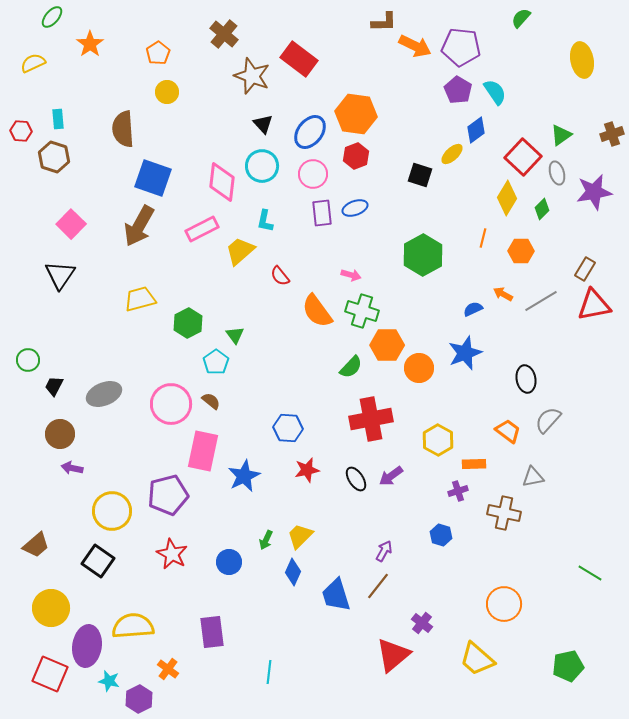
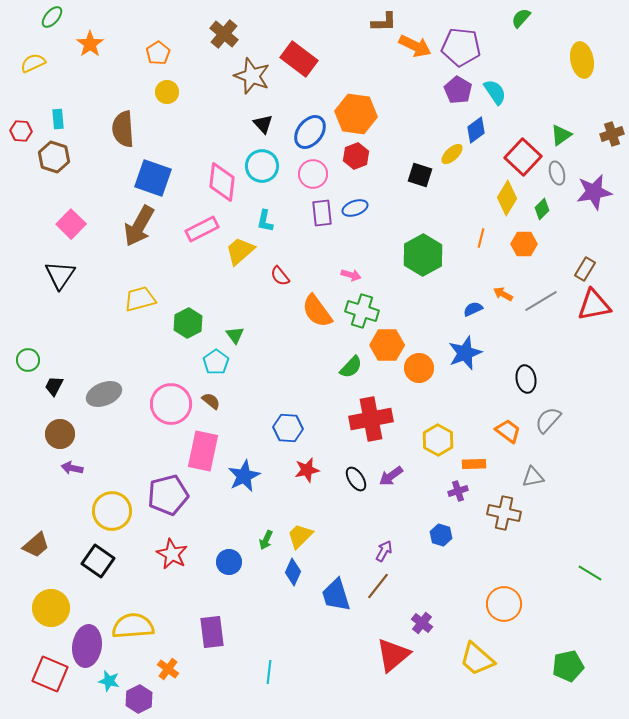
orange line at (483, 238): moved 2 px left
orange hexagon at (521, 251): moved 3 px right, 7 px up
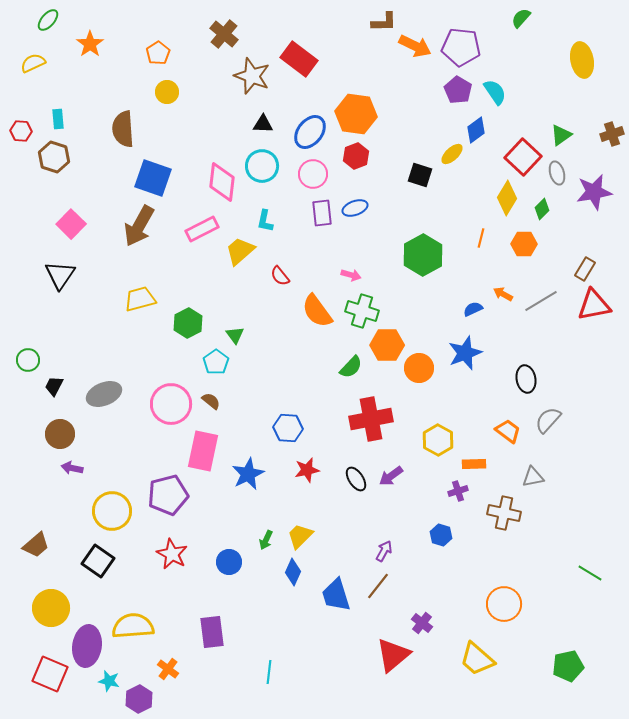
green ellipse at (52, 17): moved 4 px left, 3 px down
black triangle at (263, 124): rotated 45 degrees counterclockwise
blue star at (244, 476): moved 4 px right, 2 px up
